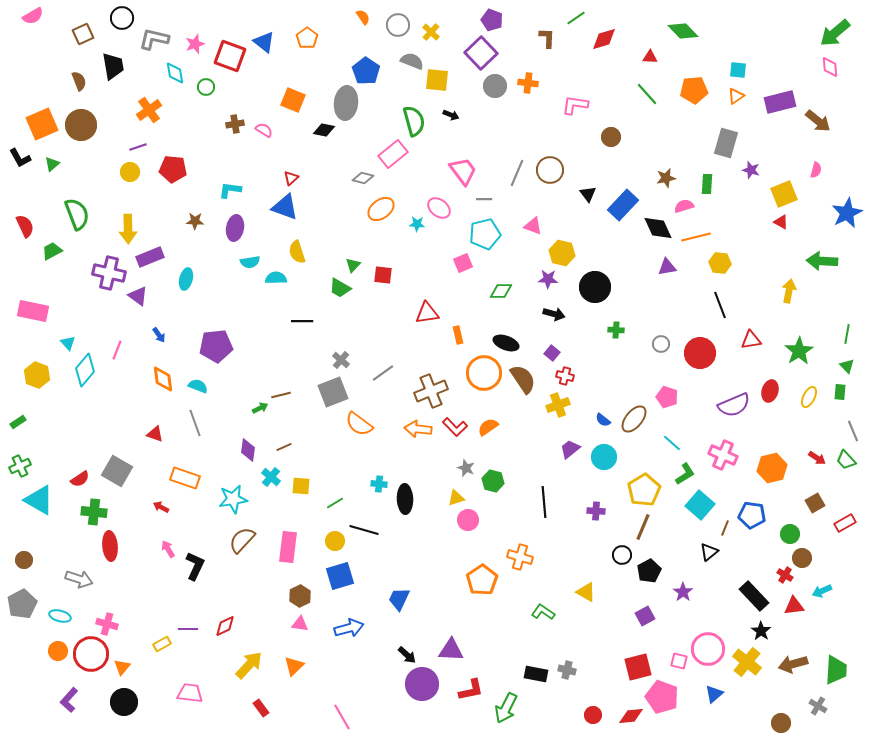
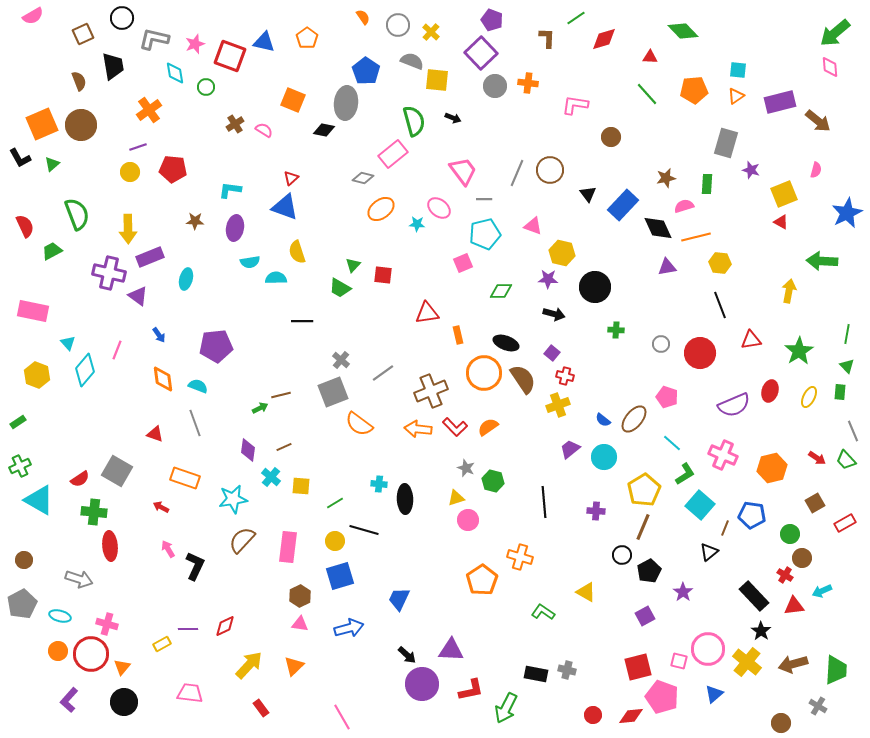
blue triangle at (264, 42): rotated 25 degrees counterclockwise
black arrow at (451, 115): moved 2 px right, 3 px down
brown cross at (235, 124): rotated 24 degrees counterclockwise
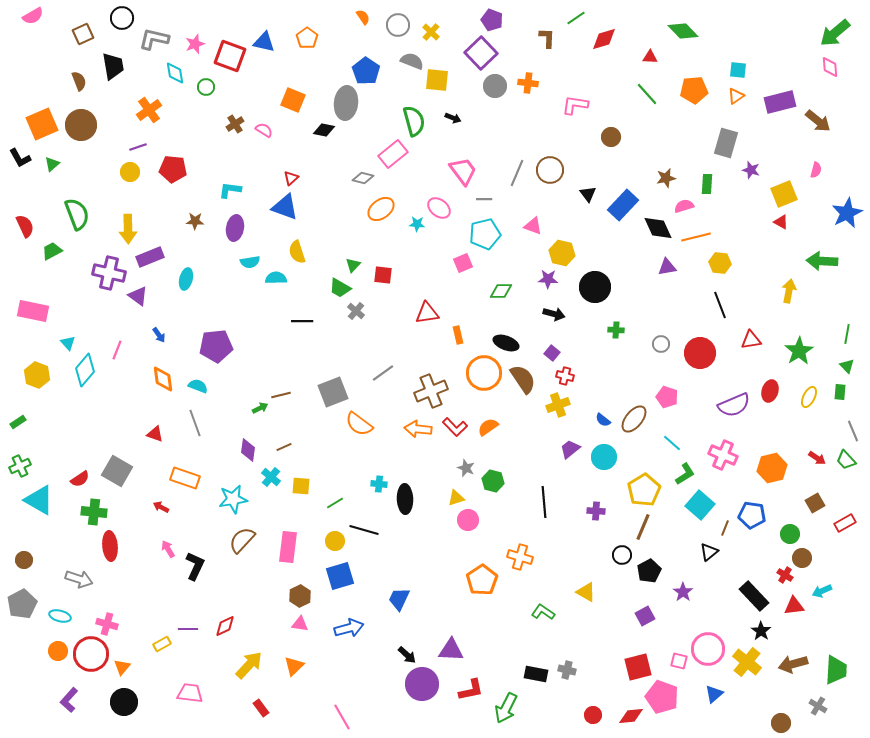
gray cross at (341, 360): moved 15 px right, 49 px up
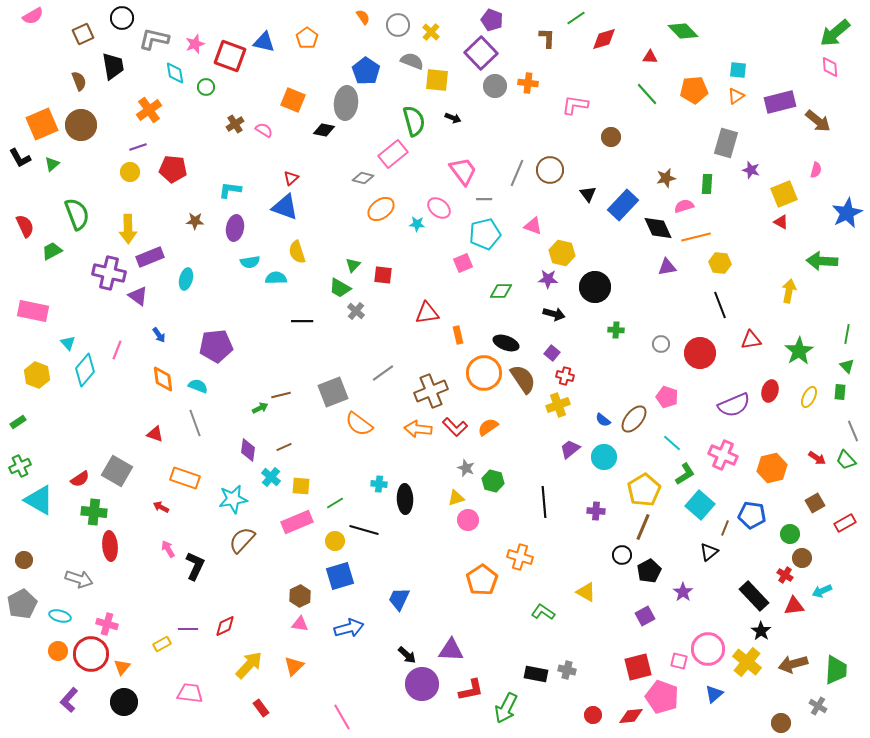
pink rectangle at (288, 547): moved 9 px right, 25 px up; rotated 60 degrees clockwise
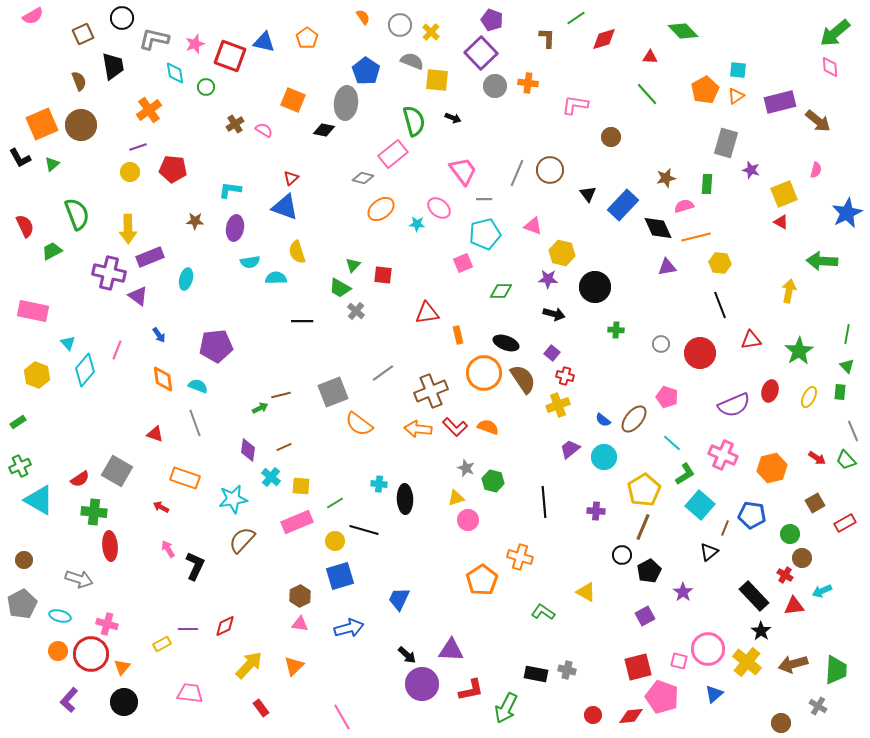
gray circle at (398, 25): moved 2 px right
orange pentagon at (694, 90): moved 11 px right; rotated 24 degrees counterclockwise
orange semicircle at (488, 427): rotated 55 degrees clockwise
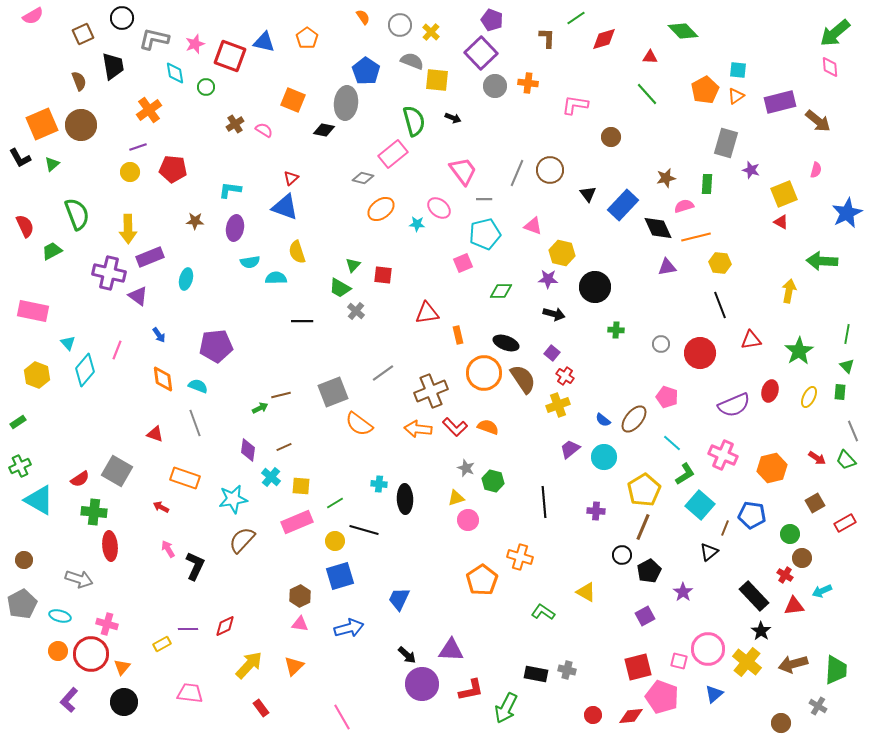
red cross at (565, 376): rotated 18 degrees clockwise
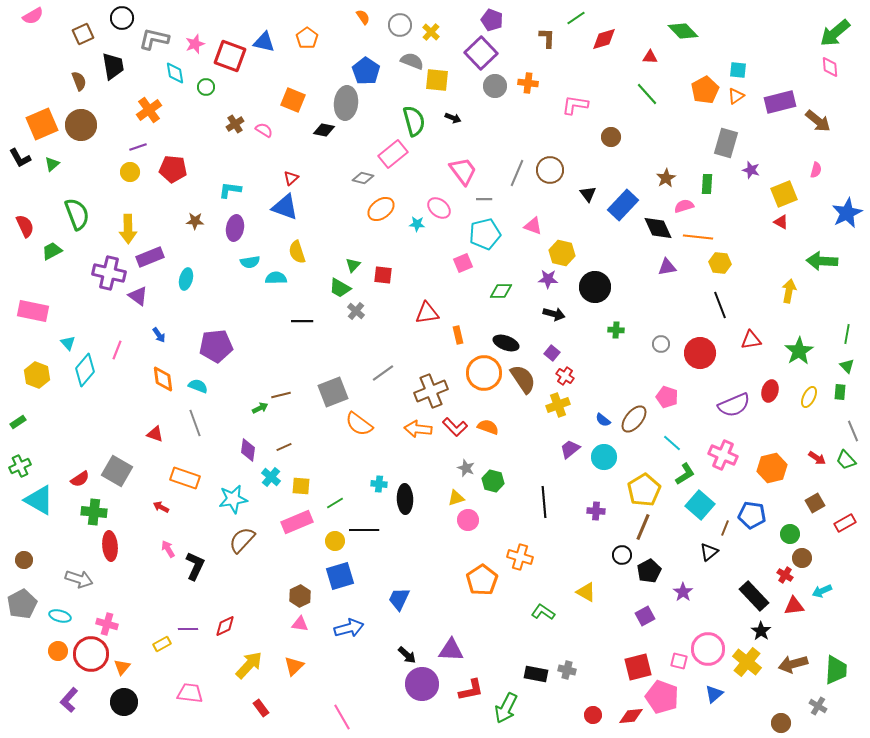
brown star at (666, 178): rotated 18 degrees counterclockwise
orange line at (696, 237): moved 2 px right; rotated 20 degrees clockwise
black line at (364, 530): rotated 16 degrees counterclockwise
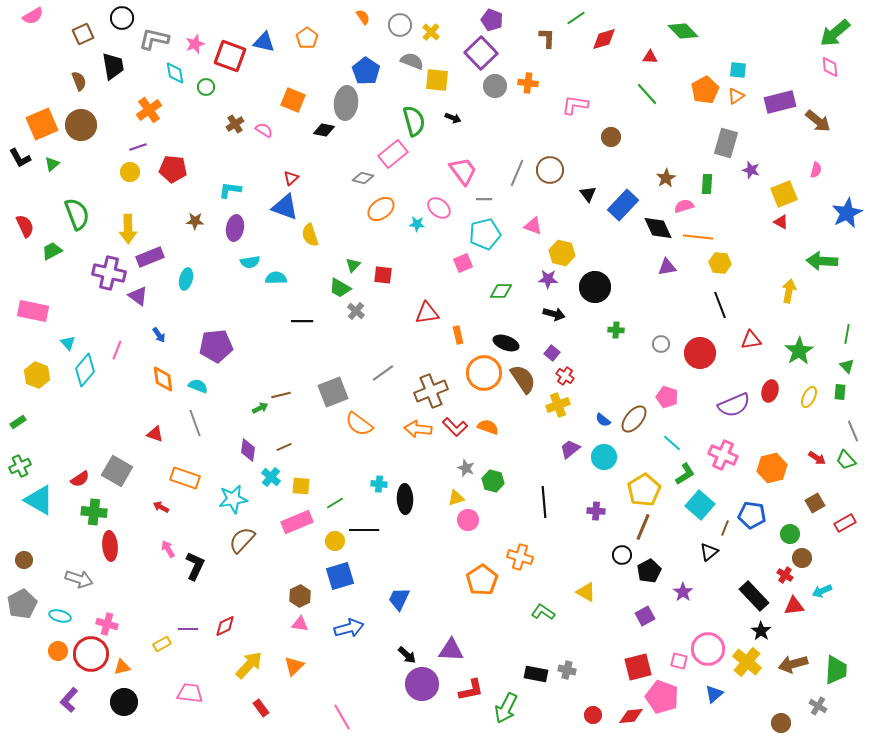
yellow semicircle at (297, 252): moved 13 px right, 17 px up
orange triangle at (122, 667): rotated 36 degrees clockwise
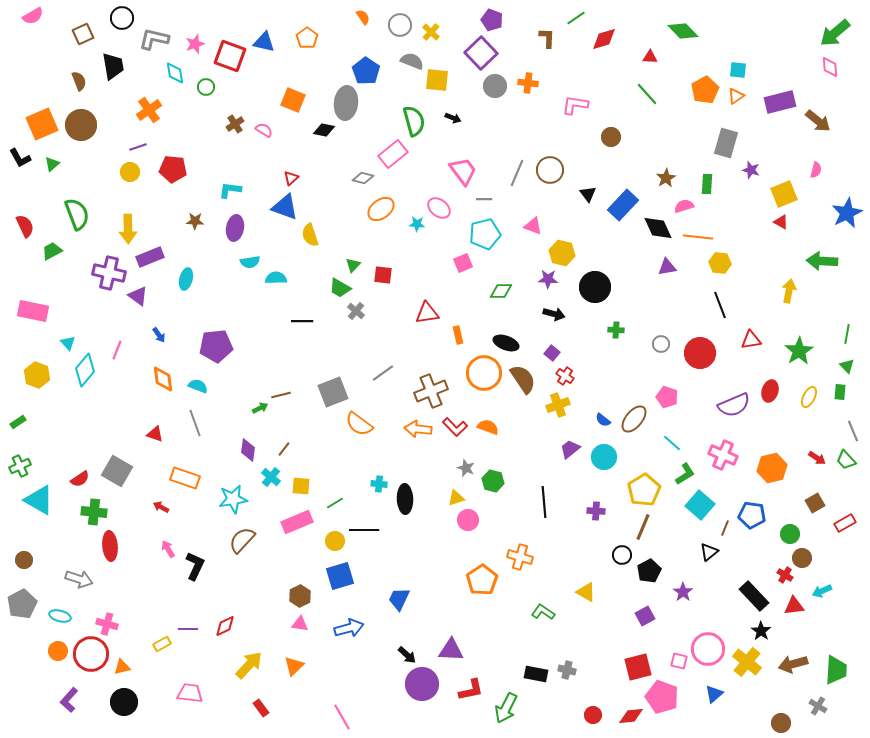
brown line at (284, 447): moved 2 px down; rotated 28 degrees counterclockwise
